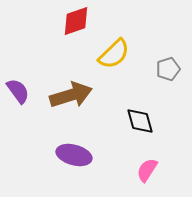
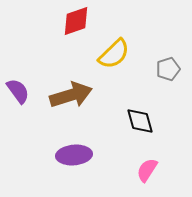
purple ellipse: rotated 20 degrees counterclockwise
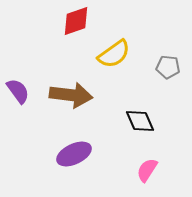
yellow semicircle: rotated 8 degrees clockwise
gray pentagon: moved 2 px up; rotated 25 degrees clockwise
brown arrow: rotated 24 degrees clockwise
black diamond: rotated 8 degrees counterclockwise
purple ellipse: moved 1 px up; rotated 20 degrees counterclockwise
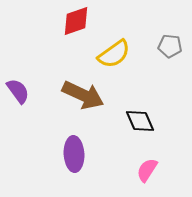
gray pentagon: moved 2 px right, 21 px up
brown arrow: moved 12 px right; rotated 18 degrees clockwise
purple ellipse: rotated 68 degrees counterclockwise
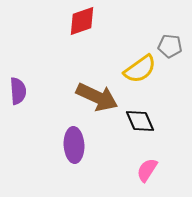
red diamond: moved 6 px right
yellow semicircle: moved 26 px right, 15 px down
purple semicircle: rotated 32 degrees clockwise
brown arrow: moved 14 px right, 2 px down
purple ellipse: moved 9 px up
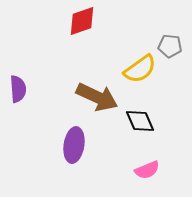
purple semicircle: moved 2 px up
purple ellipse: rotated 12 degrees clockwise
pink semicircle: rotated 145 degrees counterclockwise
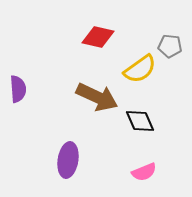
red diamond: moved 16 px right, 16 px down; rotated 32 degrees clockwise
purple ellipse: moved 6 px left, 15 px down
pink semicircle: moved 3 px left, 2 px down
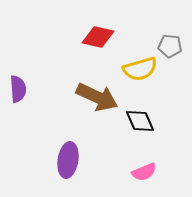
yellow semicircle: rotated 20 degrees clockwise
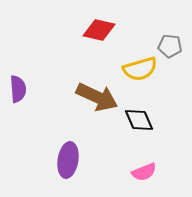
red diamond: moved 1 px right, 7 px up
black diamond: moved 1 px left, 1 px up
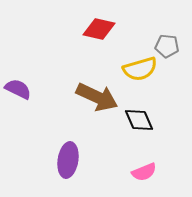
red diamond: moved 1 px up
gray pentagon: moved 3 px left
purple semicircle: rotated 60 degrees counterclockwise
